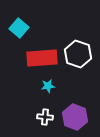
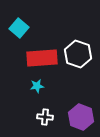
cyan star: moved 11 px left
purple hexagon: moved 6 px right
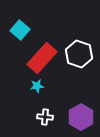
cyan square: moved 1 px right, 2 px down
white hexagon: moved 1 px right
red rectangle: rotated 44 degrees counterclockwise
purple hexagon: rotated 10 degrees clockwise
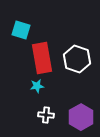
cyan square: moved 1 px right; rotated 24 degrees counterclockwise
white hexagon: moved 2 px left, 5 px down
red rectangle: rotated 52 degrees counterclockwise
white cross: moved 1 px right, 2 px up
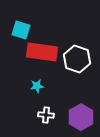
red rectangle: moved 6 px up; rotated 72 degrees counterclockwise
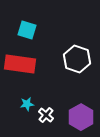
cyan square: moved 6 px right
red rectangle: moved 22 px left, 12 px down
cyan star: moved 10 px left, 18 px down
white cross: rotated 35 degrees clockwise
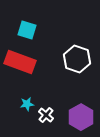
red rectangle: moved 2 px up; rotated 12 degrees clockwise
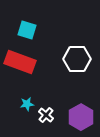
white hexagon: rotated 20 degrees counterclockwise
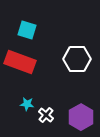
cyan star: rotated 16 degrees clockwise
